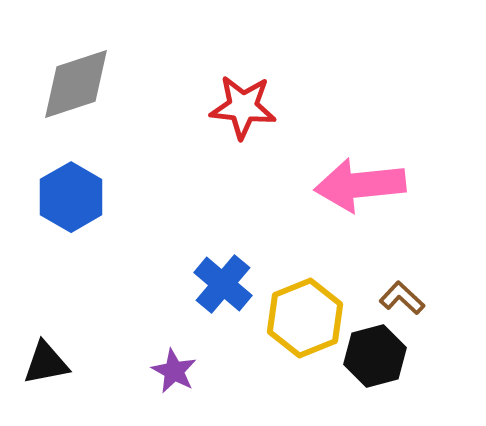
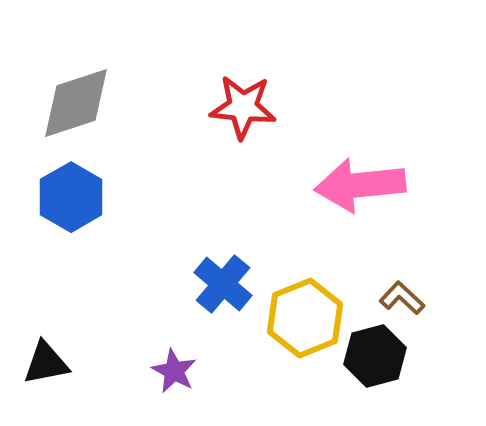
gray diamond: moved 19 px down
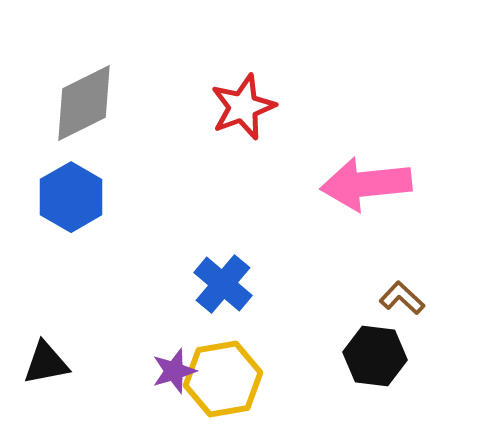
gray diamond: moved 8 px right; rotated 8 degrees counterclockwise
red star: rotated 26 degrees counterclockwise
pink arrow: moved 6 px right, 1 px up
yellow hexagon: moved 82 px left, 61 px down; rotated 12 degrees clockwise
black hexagon: rotated 22 degrees clockwise
purple star: rotated 27 degrees clockwise
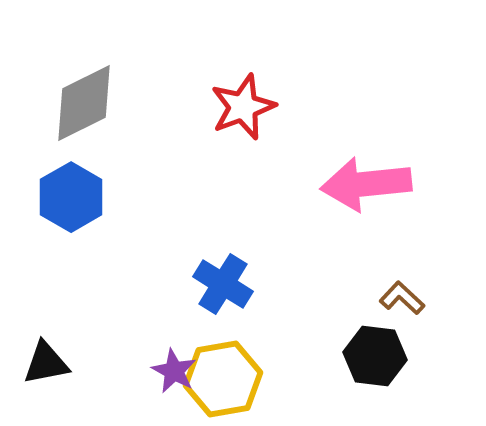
blue cross: rotated 8 degrees counterclockwise
purple star: rotated 27 degrees counterclockwise
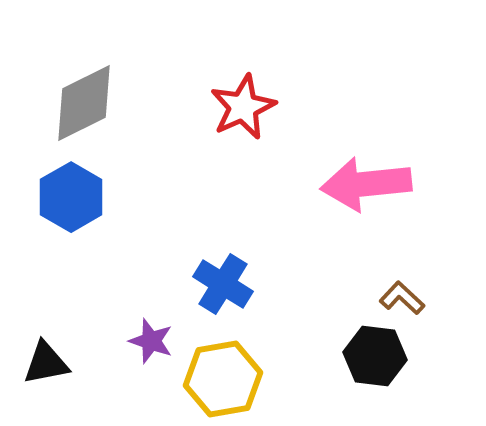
red star: rotated 4 degrees counterclockwise
purple star: moved 23 px left, 30 px up; rotated 9 degrees counterclockwise
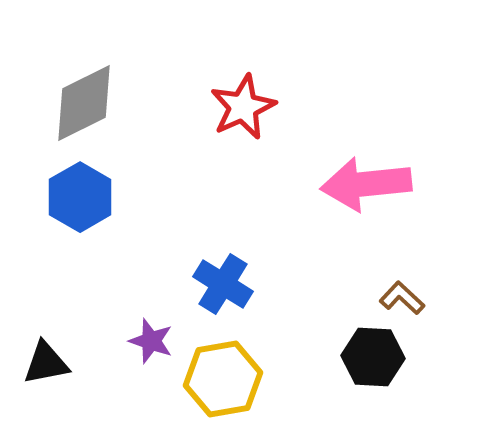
blue hexagon: moved 9 px right
black hexagon: moved 2 px left, 1 px down; rotated 4 degrees counterclockwise
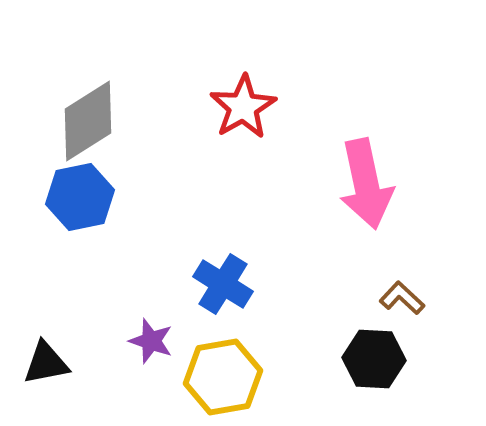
gray diamond: moved 4 px right, 18 px down; rotated 6 degrees counterclockwise
red star: rotated 6 degrees counterclockwise
pink arrow: rotated 96 degrees counterclockwise
blue hexagon: rotated 18 degrees clockwise
black hexagon: moved 1 px right, 2 px down
yellow hexagon: moved 2 px up
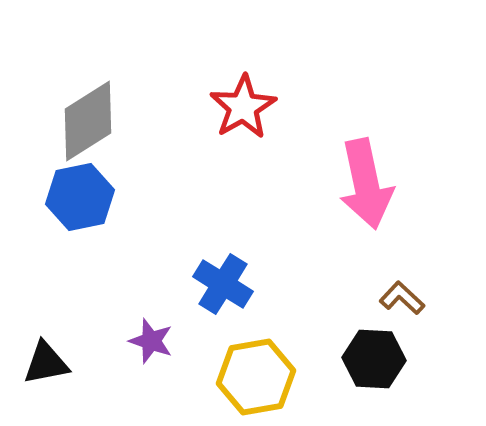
yellow hexagon: moved 33 px right
